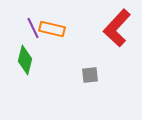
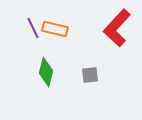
orange rectangle: moved 3 px right
green diamond: moved 21 px right, 12 px down
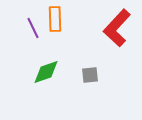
orange rectangle: moved 10 px up; rotated 75 degrees clockwise
green diamond: rotated 56 degrees clockwise
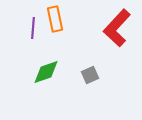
orange rectangle: rotated 10 degrees counterclockwise
purple line: rotated 30 degrees clockwise
gray square: rotated 18 degrees counterclockwise
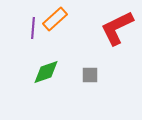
orange rectangle: rotated 60 degrees clockwise
red L-shape: rotated 21 degrees clockwise
gray square: rotated 24 degrees clockwise
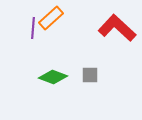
orange rectangle: moved 4 px left, 1 px up
red L-shape: rotated 69 degrees clockwise
green diamond: moved 7 px right, 5 px down; rotated 40 degrees clockwise
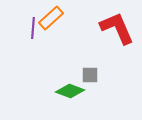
red L-shape: rotated 24 degrees clockwise
green diamond: moved 17 px right, 14 px down
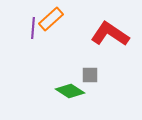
orange rectangle: moved 1 px down
red L-shape: moved 7 px left, 6 px down; rotated 33 degrees counterclockwise
green diamond: rotated 12 degrees clockwise
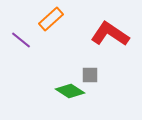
purple line: moved 12 px left, 12 px down; rotated 55 degrees counterclockwise
